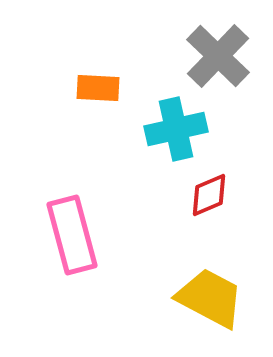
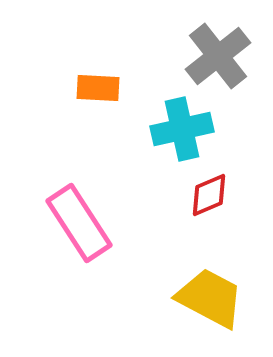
gray cross: rotated 8 degrees clockwise
cyan cross: moved 6 px right
pink rectangle: moved 7 px right, 12 px up; rotated 18 degrees counterclockwise
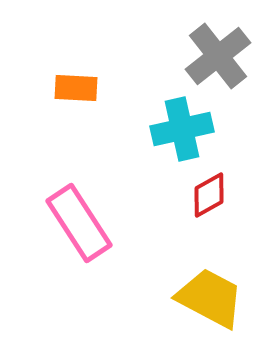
orange rectangle: moved 22 px left
red diamond: rotated 6 degrees counterclockwise
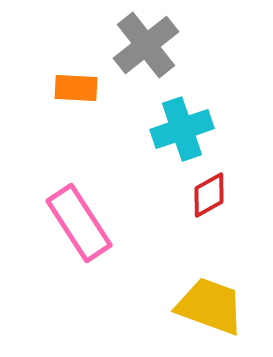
gray cross: moved 72 px left, 11 px up
cyan cross: rotated 6 degrees counterclockwise
yellow trapezoid: moved 8 px down; rotated 8 degrees counterclockwise
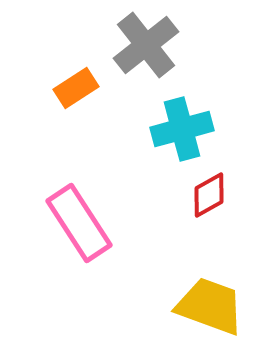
orange rectangle: rotated 36 degrees counterclockwise
cyan cross: rotated 4 degrees clockwise
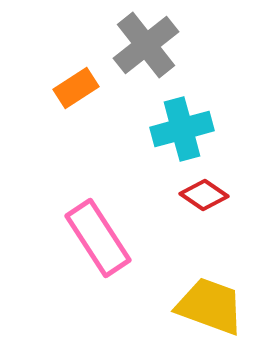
red diamond: moved 5 px left; rotated 63 degrees clockwise
pink rectangle: moved 19 px right, 15 px down
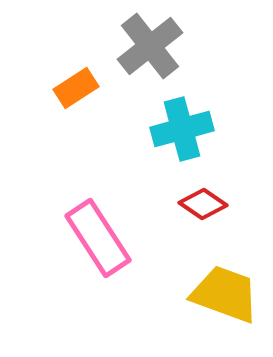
gray cross: moved 4 px right, 1 px down
red diamond: moved 1 px left, 9 px down
yellow trapezoid: moved 15 px right, 12 px up
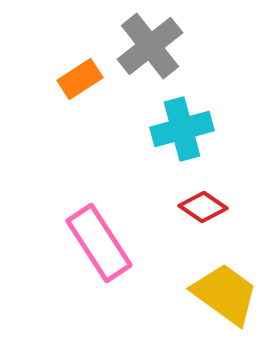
orange rectangle: moved 4 px right, 9 px up
red diamond: moved 3 px down
pink rectangle: moved 1 px right, 5 px down
yellow trapezoid: rotated 16 degrees clockwise
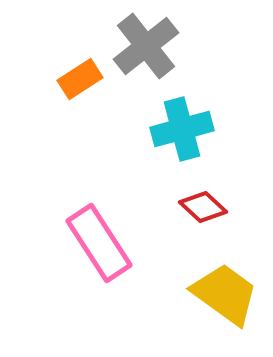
gray cross: moved 4 px left
red diamond: rotated 9 degrees clockwise
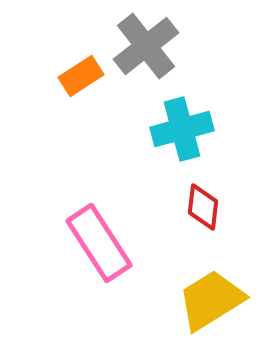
orange rectangle: moved 1 px right, 3 px up
red diamond: rotated 54 degrees clockwise
yellow trapezoid: moved 14 px left, 6 px down; rotated 68 degrees counterclockwise
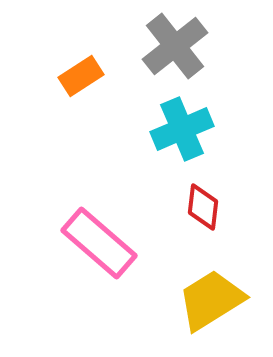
gray cross: moved 29 px right
cyan cross: rotated 8 degrees counterclockwise
pink rectangle: rotated 16 degrees counterclockwise
